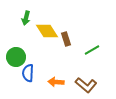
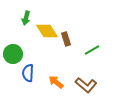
green circle: moved 3 px left, 3 px up
orange arrow: rotated 35 degrees clockwise
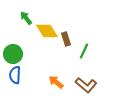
green arrow: rotated 128 degrees clockwise
green line: moved 8 px left, 1 px down; rotated 35 degrees counterclockwise
blue semicircle: moved 13 px left, 2 px down
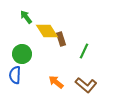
green arrow: moved 1 px up
brown rectangle: moved 5 px left
green circle: moved 9 px right
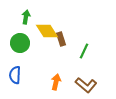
green arrow: rotated 48 degrees clockwise
green circle: moved 2 px left, 11 px up
orange arrow: rotated 63 degrees clockwise
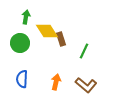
blue semicircle: moved 7 px right, 4 px down
